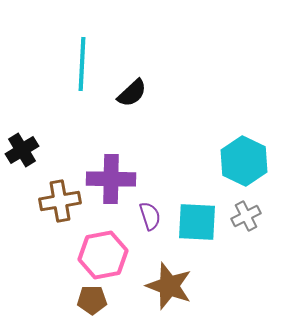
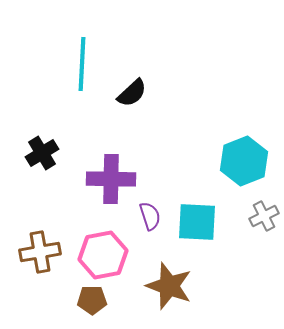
black cross: moved 20 px right, 3 px down
cyan hexagon: rotated 12 degrees clockwise
brown cross: moved 20 px left, 51 px down
gray cross: moved 18 px right
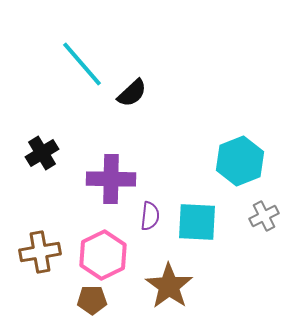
cyan line: rotated 44 degrees counterclockwise
cyan hexagon: moved 4 px left
purple semicircle: rotated 24 degrees clockwise
pink hexagon: rotated 15 degrees counterclockwise
brown star: rotated 15 degrees clockwise
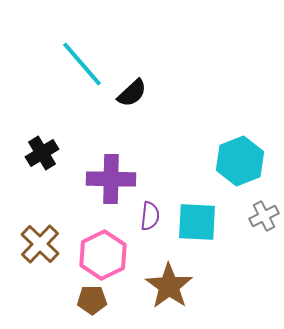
brown cross: moved 8 px up; rotated 36 degrees counterclockwise
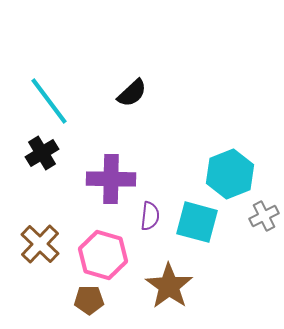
cyan line: moved 33 px left, 37 px down; rotated 4 degrees clockwise
cyan hexagon: moved 10 px left, 13 px down
cyan square: rotated 12 degrees clockwise
pink hexagon: rotated 18 degrees counterclockwise
brown pentagon: moved 3 px left
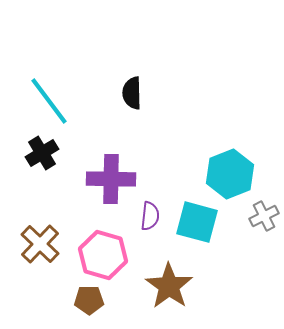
black semicircle: rotated 132 degrees clockwise
